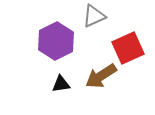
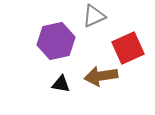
purple hexagon: rotated 15 degrees clockwise
brown arrow: rotated 24 degrees clockwise
black triangle: rotated 18 degrees clockwise
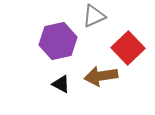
purple hexagon: moved 2 px right
red square: rotated 20 degrees counterclockwise
black triangle: rotated 18 degrees clockwise
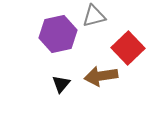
gray triangle: rotated 10 degrees clockwise
purple hexagon: moved 7 px up
black triangle: rotated 42 degrees clockwise
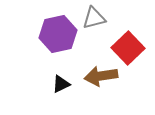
gray triangle: moved 2 px down
black triangle: rotated 24 degrees clockwise
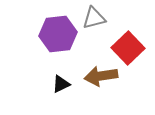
purple hexagon: rotated 6 degrees clockwise
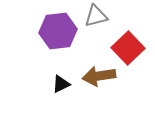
gray triangle: moved 2 px right, 2 px up
purple hexagon: moved 3 px up
brown arrow: moved 2 px left
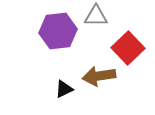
gray triangle: rotated 15 degrees clockwise
black triangle: moved 3 px right, 5 px down
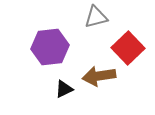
gray triangle: moved 1 px down; rotated 15 degrees counterclockwise
purple hexagon: moved 8 px left, 16 px down
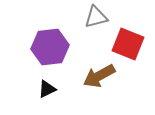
red square: moved 4 px up; rotated 24 degrees counterclockwise
brown arrow: rotated 20 degrees counterclockwise
black triangle: moved 17 px left
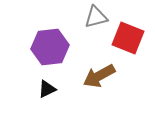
red square: moved 6 px up
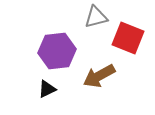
purple hexagon: moved 7 px right, 4 px down
